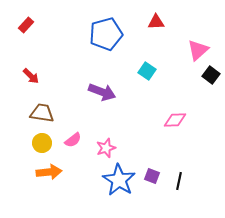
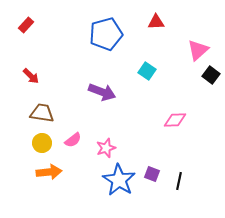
purple square: moved 2 px up
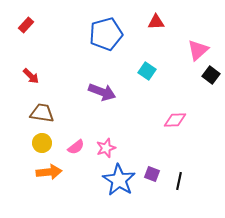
pink semicircle: moved 3 px right, 7 px down
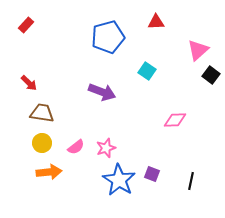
blue pentagon: moved 2 px right, 3 px down
red arrow: moved 2 px left, 7 px down
black line: moved 12 px right
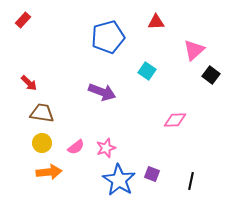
red rectangle: moved 3 px left, 5 px up
pink triangle: moved 4 px left
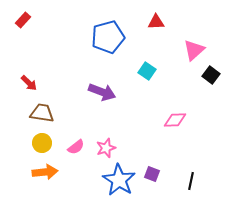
orange arrow: moved 4 px left
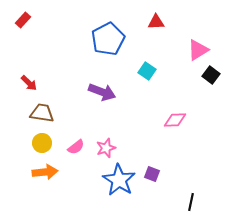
blue pentagon: moved 2 px down; rotated 12 degrees counterclockwise
pink triangle: moved 4 px right; rotated 10 degrees clockwise
black line: moved 21 px down
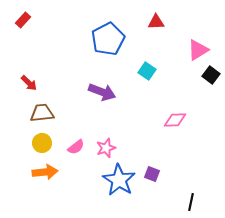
brown trapezoid: rotated 15 degrees counterclockwise
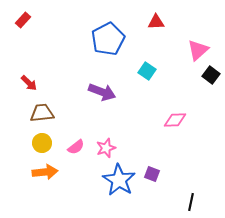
pink triangle: rotated 10 degrees counterclockwise
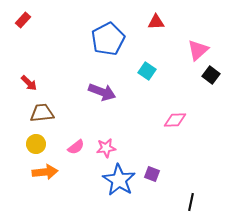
yellow circle: moved 6 px left, 1 px down
pink star: rotated 12 degrees clockwise
